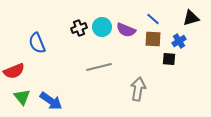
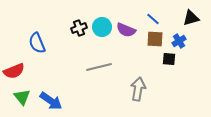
brown square: moved 2 px right
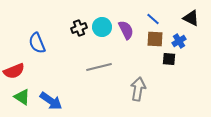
black triangle: rotated 42 degrees clockwise
purple semicircle: rotated 138 degrees counterclockwise
green triangle: rotated 18 degrees counterclockwise
